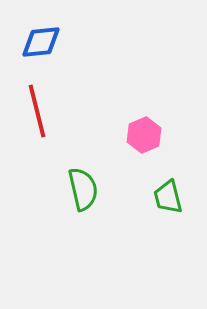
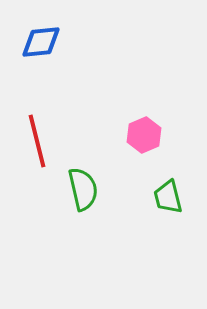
red line: moved 30 px down
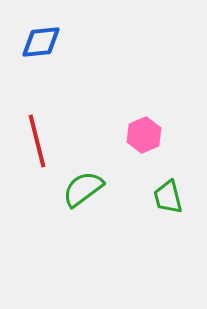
green semicircle: rotated 114 degrees counterclockwise
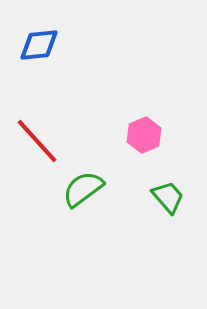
blue diamond: moved 2 px left, 3 px down
red line: rotated 28 degrees counterclockwise
green trapezoid: rotated 153 degrees clockwise
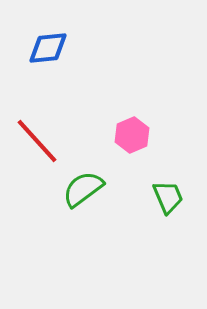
blue diamond: moved 9 px right, 3 px down
pink hexagon: moved 12 px left
green trapezoid: rotated 18 degrees clockwise
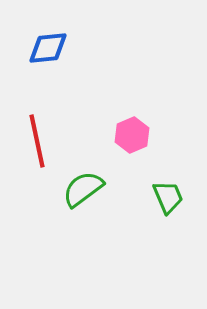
red line: rotated 30 degrees clockwise
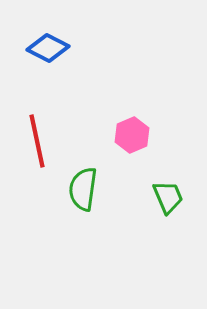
blue diamond: rotated 33 degrees clockwise
green semicircle: rotated 45 degrees counterclockwise
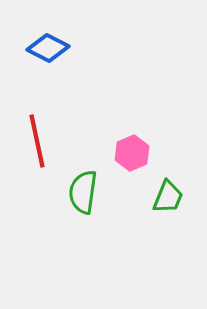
pink hexagon: moved 18 px down
green semicircle: moved 3 px down
green trapezoid: rotated 45 degrees clockwise
